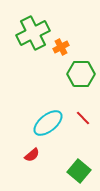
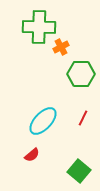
green cross: moved 6 px right, 6 px up; rotated 28 degrees clockwise
red line: rotated 70 degrees clockwise
cyan ellipse: moved 5 px left, 2 px up; rotated 8 degrees counterclockwise
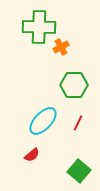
green hexagon: moved 7 px left, 11 px down
red line: moved 5 px left, 5 px down
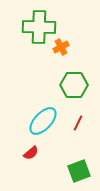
red semicircle: moved 1 px left, 2 px up
green square: rotated 30 degrees clockwise
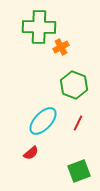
green hexagon: rotated 20 degrees clockwise
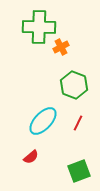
red semicircle: moved 4 px down
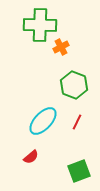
green cross: moved 1 px right, 2 px up
red line: moved 1 px left, 1 px up
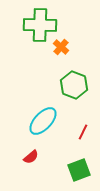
orange cross: rotated 21 degrees counterclockwise
red line: moved 6 px right, 10 px down
green square: moved 1 px up
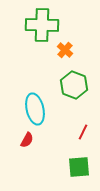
green cross: moved 2 px right
orange cross: moved 4 px right, 3 px down
cyan ellipse: moved 8 px left, 12 px up; rotated 56 degrees counterclockwise
red semicircle: moved 4 px left, 17 px up; rotated 21 degrees counterclockwise
green square: moved 3 px up; rotated 15 degrees clockwise
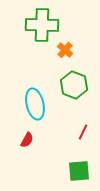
cyan ellipse: moved 5 px up
green square: moved 4 px down
